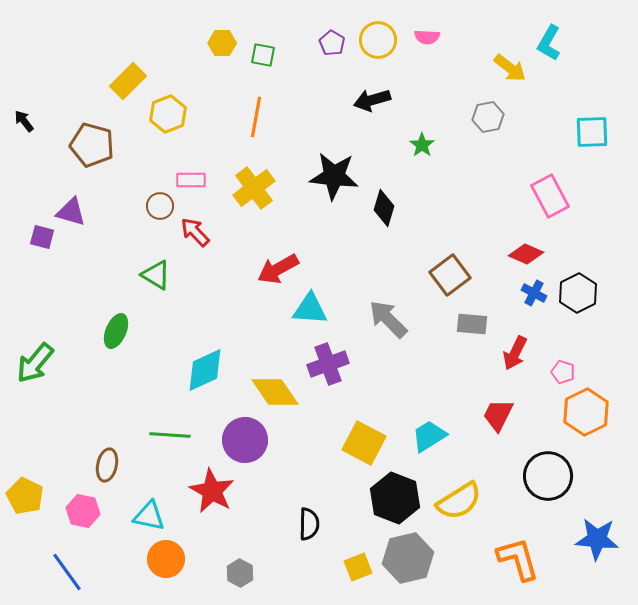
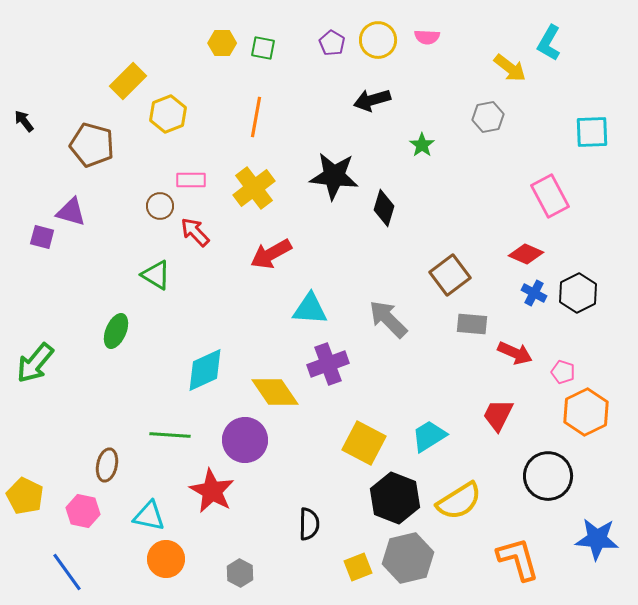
green square at (263, 55): moved 7 px up
red arrow at (278, 269): moved 7 px left, 15 px up
red arrow at (515, 353): rotated 92 degrees counterclockwise
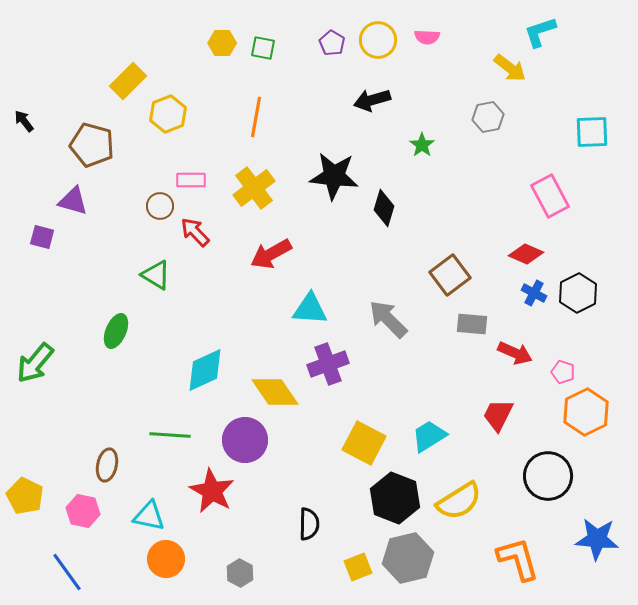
cyan L-shape at (549, 43): moved 9 px left, 11 px up; rotated 42 degrees clockwise
purple triangle at (71, 212): moved 2 px right, 11 px up
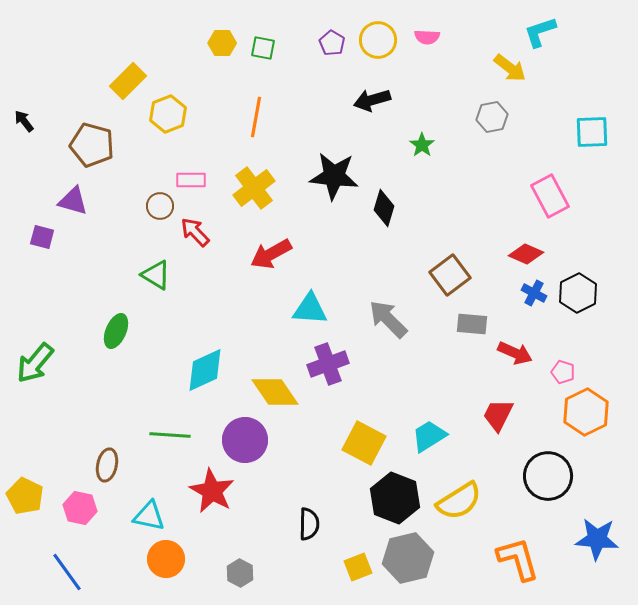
gray hexagon at (488, 117): moved 4 px right
pink hexagon at (83, 511): moved 3 px left, 3 px up
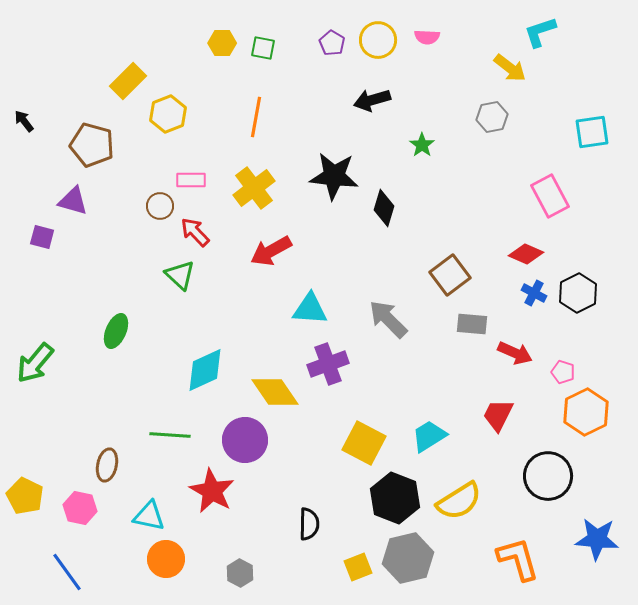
cyan square at (592, 132): rotated 6 degrees counterclockwise
red arrow at (271, 254): moved 3 px up
green triangle at (156, 275): moved 24 px right; rotated 12 degrees clockwise
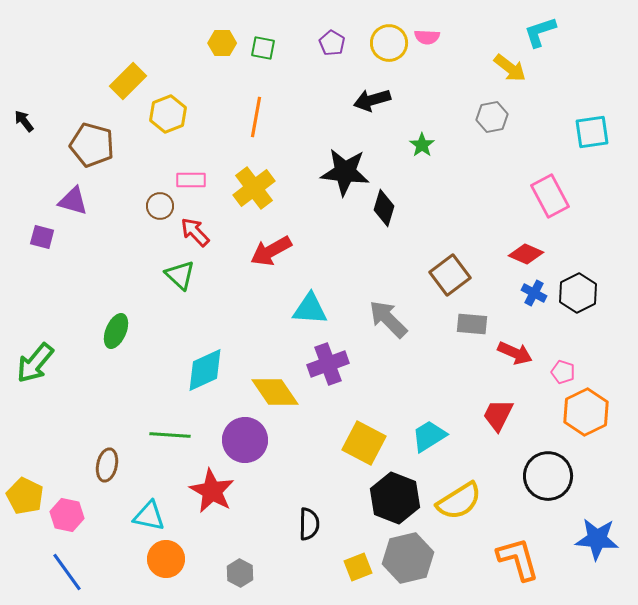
yellow circle at (378, 40): moved 11 px right, 3 px down
black star at (334, 176): moved 11 px right, 4 px up
pink hexagon at (80, 508): moved 13 px left, 7 px down
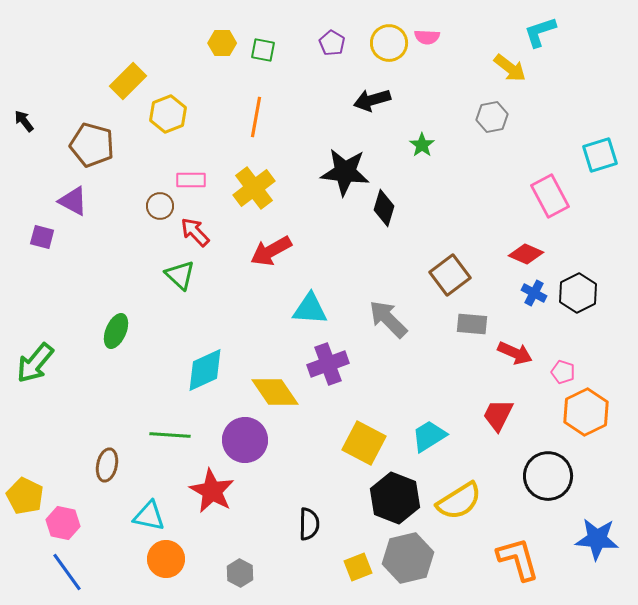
green square at (263, 48): moved 2 px down
cyan square at (592, 132): moved 8 px right, 23 px down; rotated 9 degrees counterclockwise
purple triangle at (73, 201): rotated 12 degrees clockwise
pink hexagon at (67, 515): moved 4 px left, 8 px down
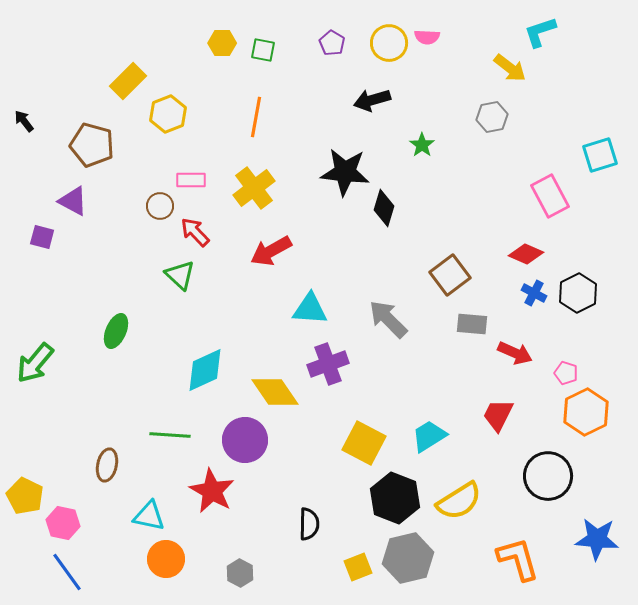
pink pentagon at (563, 372): moved 3 px right, 1 px down
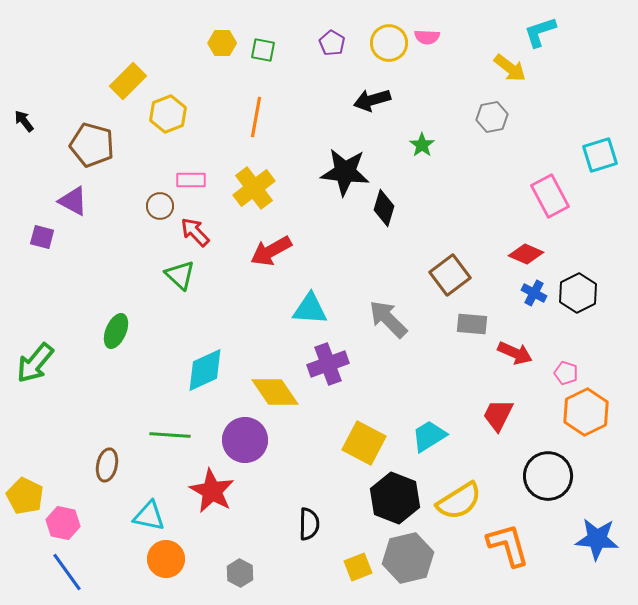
orange L-shape at (518, 559): moved 10 px left, 14 px up
